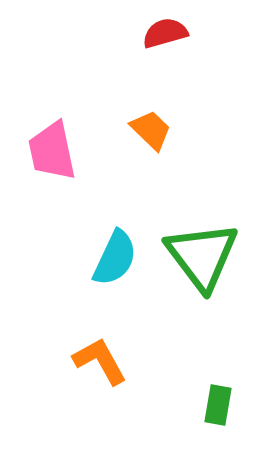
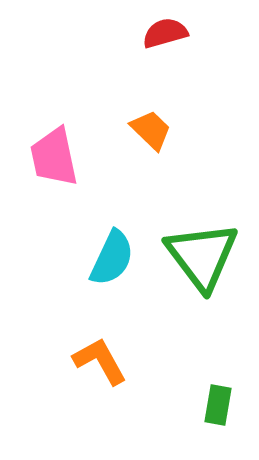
pink trapezoid: moved 2 px right, 6 px down
cyan semicircle: moved 3 px left
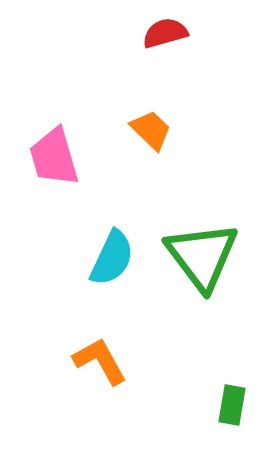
pink trapezoid: rotated 4 degrees counterclockwise
green rectangle: moved 14 px right
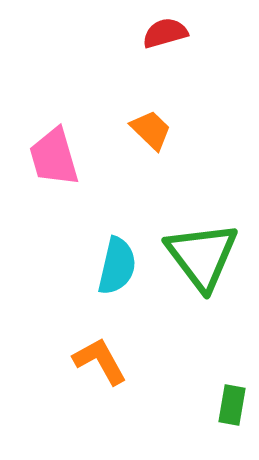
cyan semicircle: moved 5 px right, 8 px down; rotated 12 degrees counterclockwise
